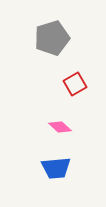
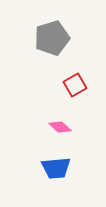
red square: moved 1 px down
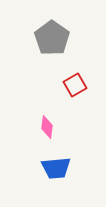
gray pentagon: rotated 20 degrees counterclockwise
pink diamond: moved 13 px left; rotated 55 degrees clockwise
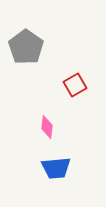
gray pentagon: moved 26 px left, 9 px down
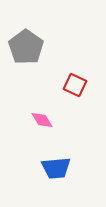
red square: rotated 35 degrees counterclockwise
pink diamond: moved 5 px left, 7 px up; rotated 40 degrees counterclockwise
